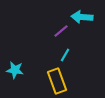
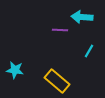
purple line: moved 1 px left, 1 px up; rotated 42 degrees clockwise
cyan line: moved 24 px right, 4 px up
yellow rectangle: rotated 30 degrees counterclockwise
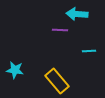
cyan arrow: moved 5 px left, 3 px up
cyan line: rotated 56 degrees clockwise
yellow rectangle: rotated 10 degrees clockwise
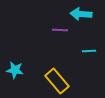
cyan arrow: moved 4 px right
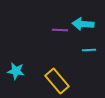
cyan arrow: moved 2 px right, 10 px down
cyan line: moved 1 px up
cyan star: moved 1 px right, 1 px down
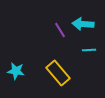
purple line: rotated 56 degrees clockwise
yellow rectangle: moved 1 px right, 8 px up
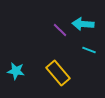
purple line: rotated 14 degrees counterclockwise
cyan line: rotated 24 degrees clockwise
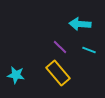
cyan arrow: moved 3 px left
purple line: moved 17 px down
cyan star: moved 4 px down
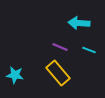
cyan arrow: moved 1 px left, 1 px up
purple line: rotated 21 degrees counterclockwise
cyan star: moved 1 px left
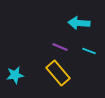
cyan line: moved 1 px down
cyan star: rotated 18 degrees counterclockwise
